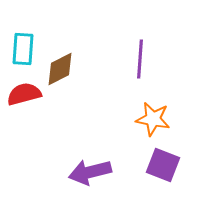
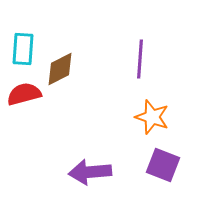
orange star: moved 1 px left, 2 px up; rotated 8 degrees clockwise
purple arrow: rotated 9 degrees clockwise
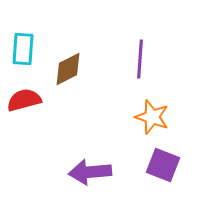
brown diamond: moved 8 px right
red semicircle: moved 6 px down
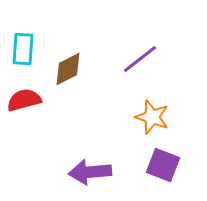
purple line: rotated 48 degrees clockwise
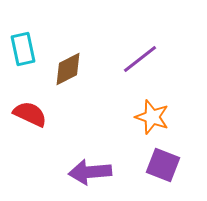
cyan rectangle: rotated 16 degrees counterclockwise
red semicircle: moved 6 px right, 14 px down; rotated 40 degrees clockwise
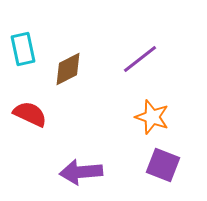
purple arrow: moved 9 px left
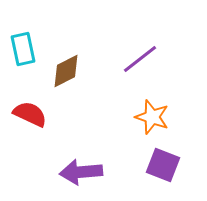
brown diamond: moved 2 px left, 2 px down
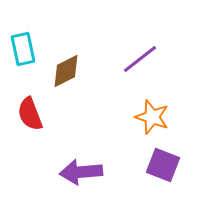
red semicircle: rotated 136 degrees counterclockwise
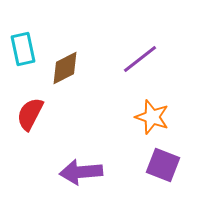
brown diamond: moved 1 px left, 3 px up
red semicircle: rotated 48 degrees clockwise
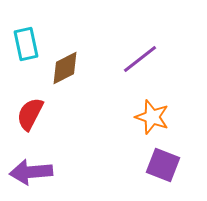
cyan rectangle: moved 3 px right, 5 px up
purple arrow: moved 50 px left
